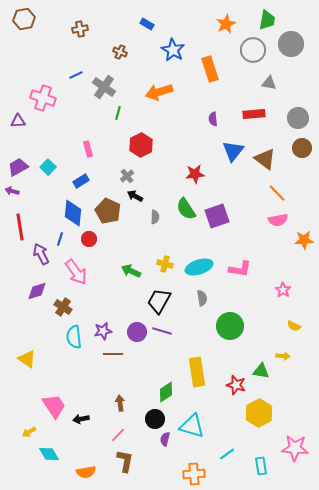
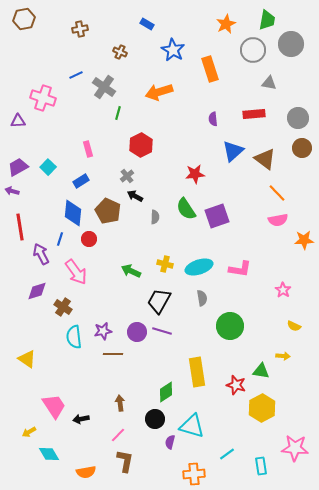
blue triangle at (233, 151): rotated 10 degrees clockwise
yellow hexagon at (259, 413): moved 3 px right, 5 px up
purple semicircle at (165, 439): moved 5 px right, 3 px down
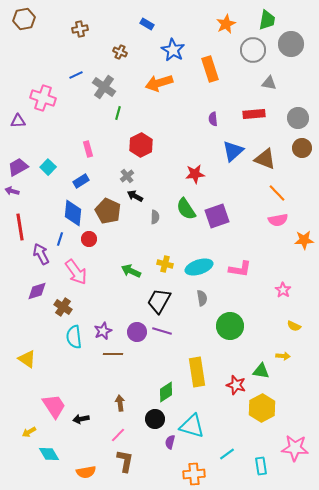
orange arrow at (159, 92): moved 9 px up
brown triangle at (265, 159): rotated 15 degrees counterclockwise
purple star at (103, 331): rotated 12 degrees counterclockwise
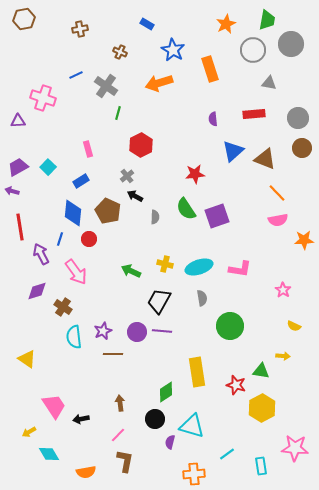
gray cross at (104, 87): moved 2 px right, 1 px up
purple line at (162, 331): rotated 12 degrees counterclockwise
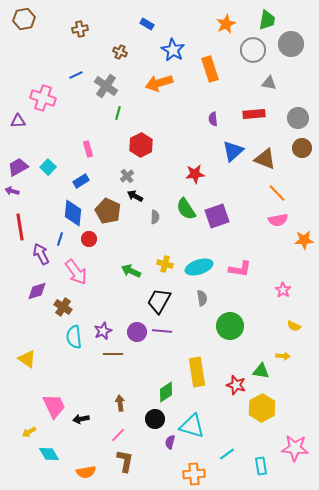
pink trapezoid at (54, 406): rotated 8 degrees clockwise
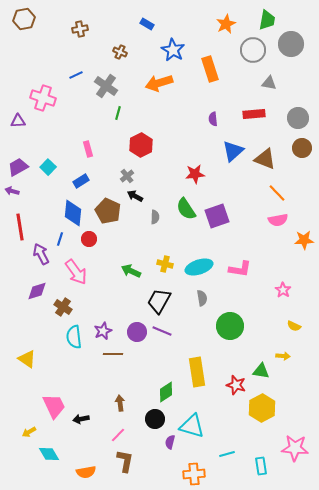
purple line at (162, 331): rotated 18 degrees clockwise
cyan line at (227, 454): rotated 21 degrees clockwise
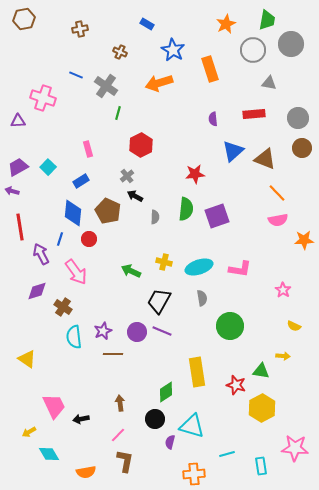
blue line at (76, 75): rotated 48 degrees clockwise
green semicircle at (186, 209): rotated 140 degrees counterclockwise
yellow cross at (165, 264): moved 1 px left, 2 px up
